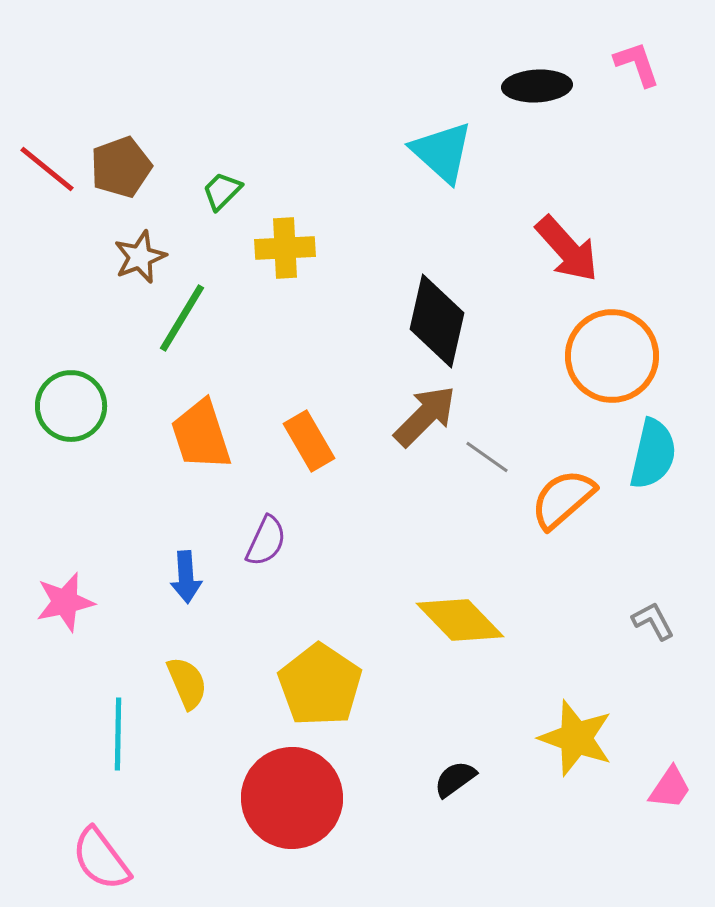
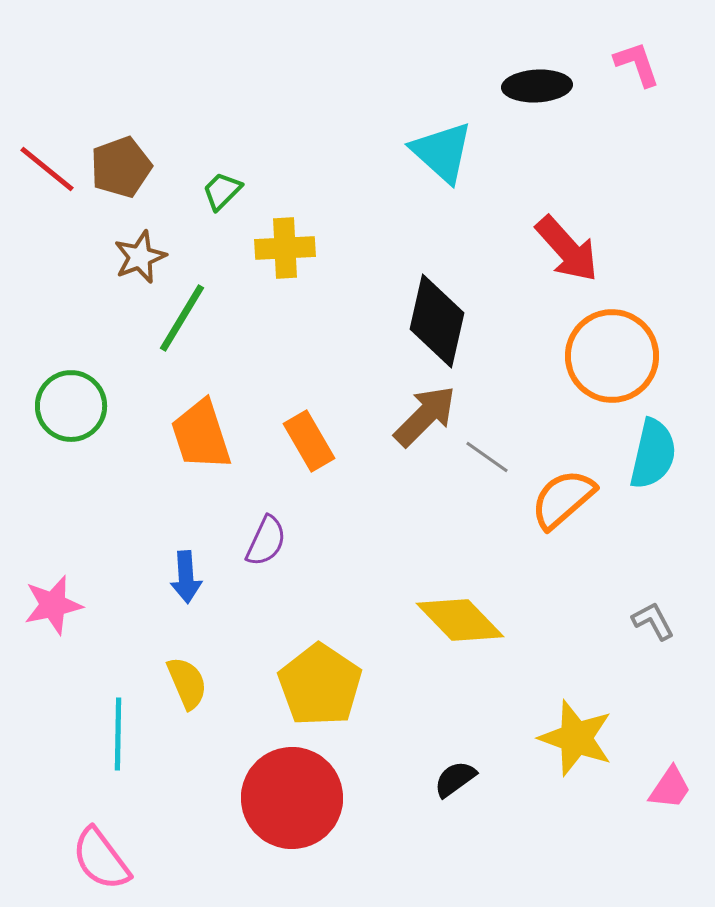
pink star: moved 12 px left, 3 px down
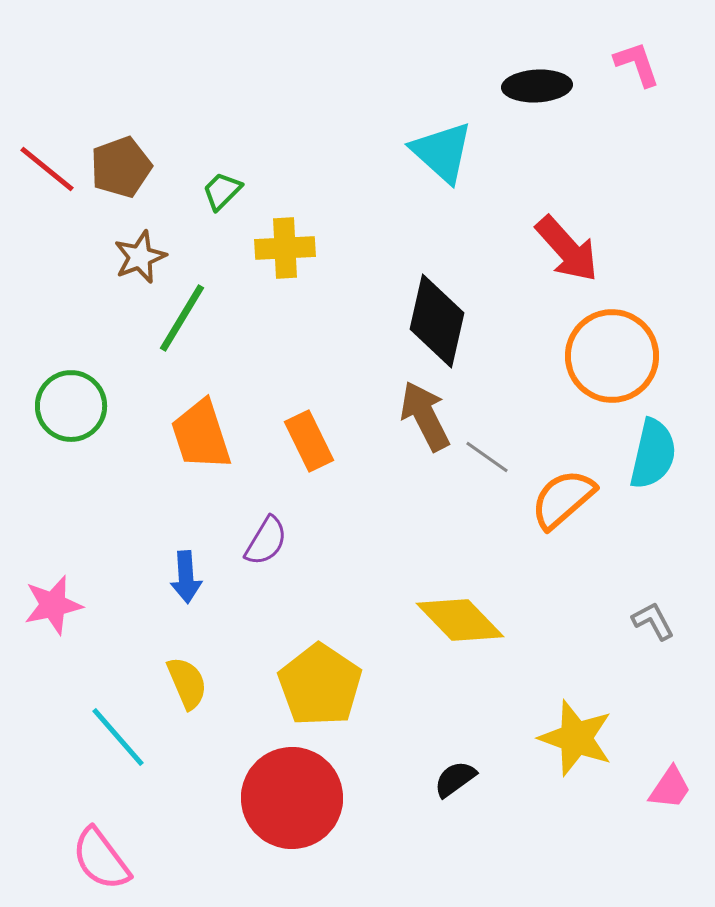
brown arrow: rotated 72 degrees counterclockwise
orange rectangle: rotated 4 degrees clockwise
purple semicircle: rotated 6 degrees clockwise
cyan line: moved 3 px down; rotated 42 degrees counterclockwise
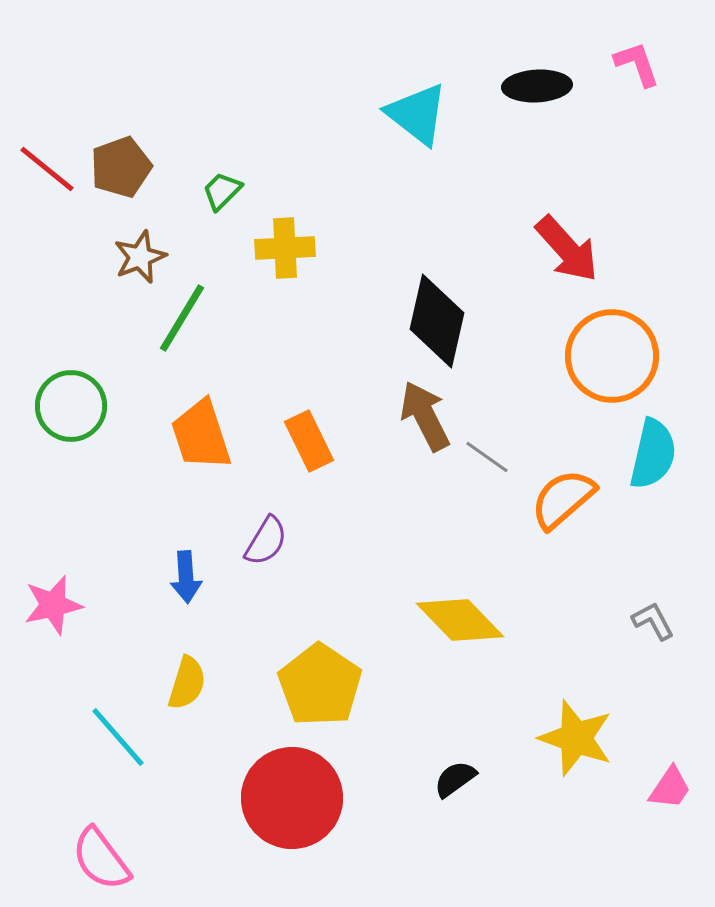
cyan triangle: moved 25 px left, 38 px up; rotated 4 degrees counterclockwise
yellow semicircle: rotated 40 degrees clockwise
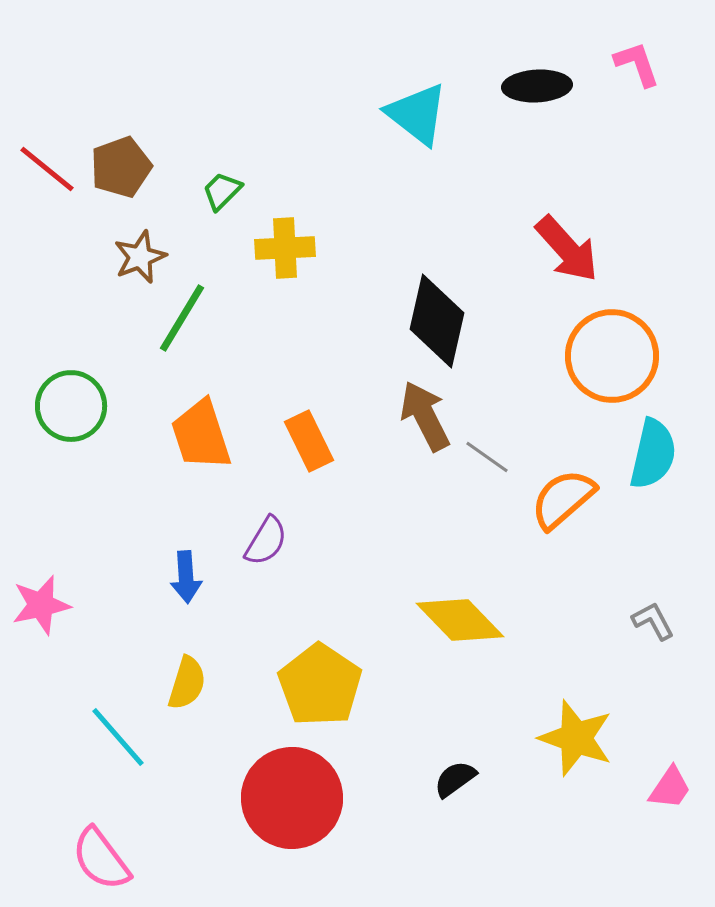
pink star: moved 12 px left
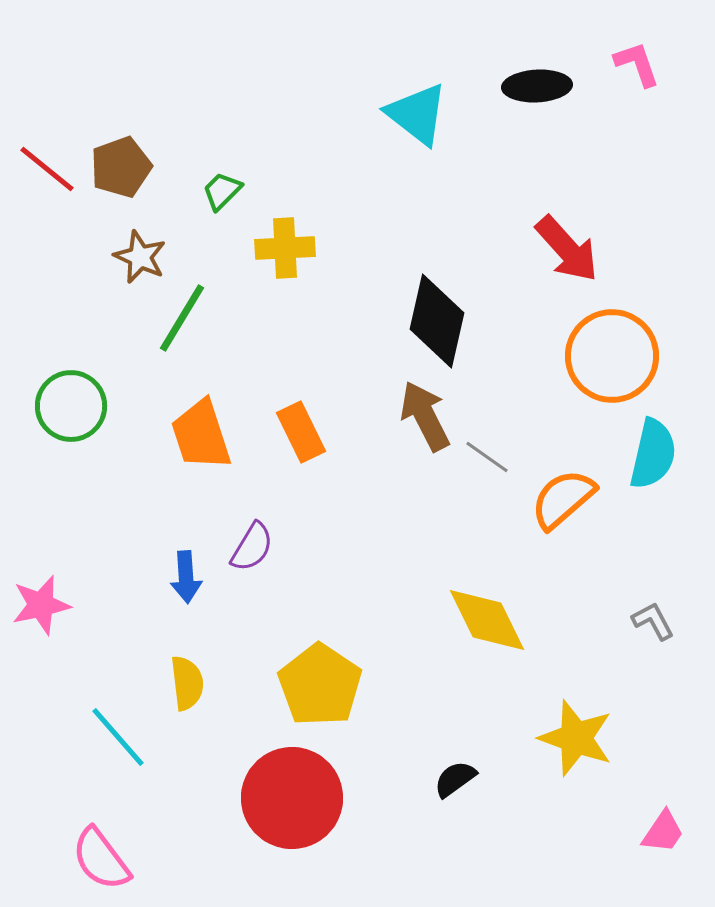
brown star: rotated 26 degrees counterclockwise
orange rectangle: moved 8 px left, 9 px up
purple semicircle: moved 14 px left, 6 px down
yellow diamond: moved 27 px right; rotated 18 degrees clockwise
yellow semicircle: rotated 24 degrees counterclockwise
pink trapezoid: moved 7 px left, 44 px down
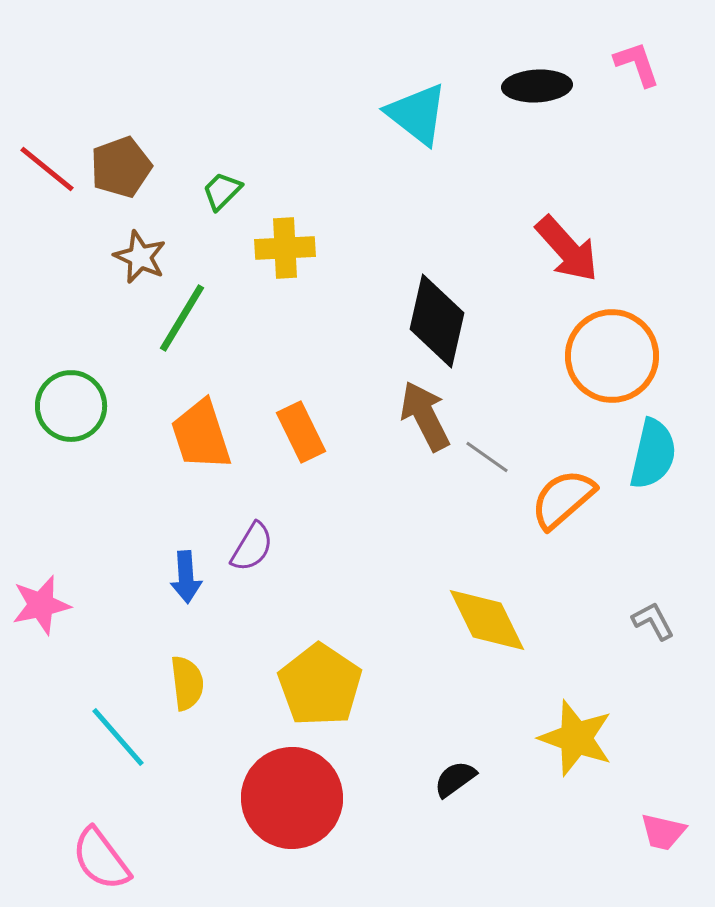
pink trapezoid: rotated 69 degrees clockwise
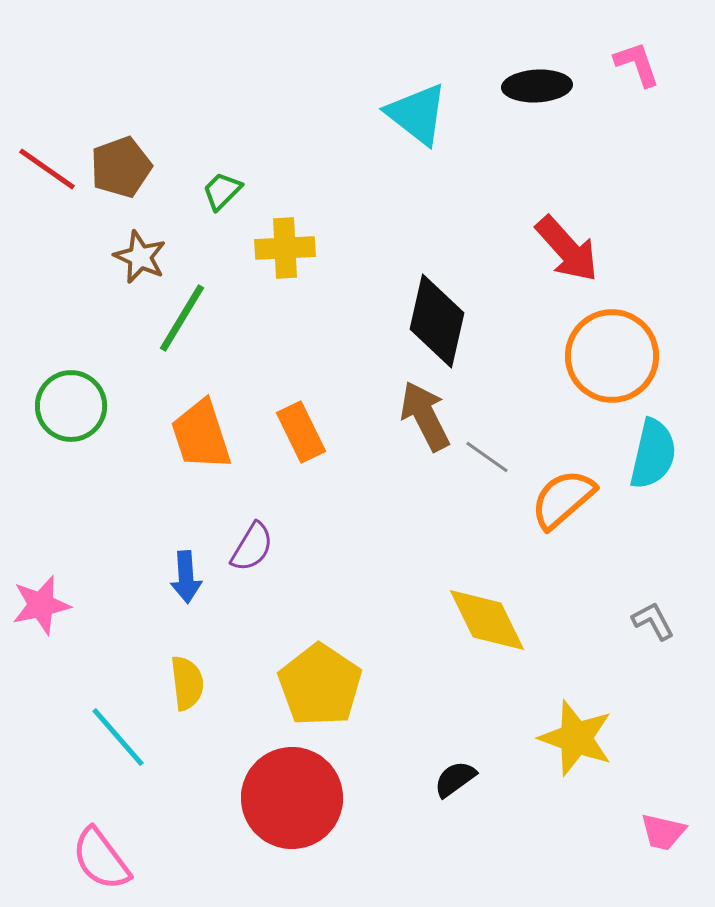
red line: rotated 4 degrees counterclockwise
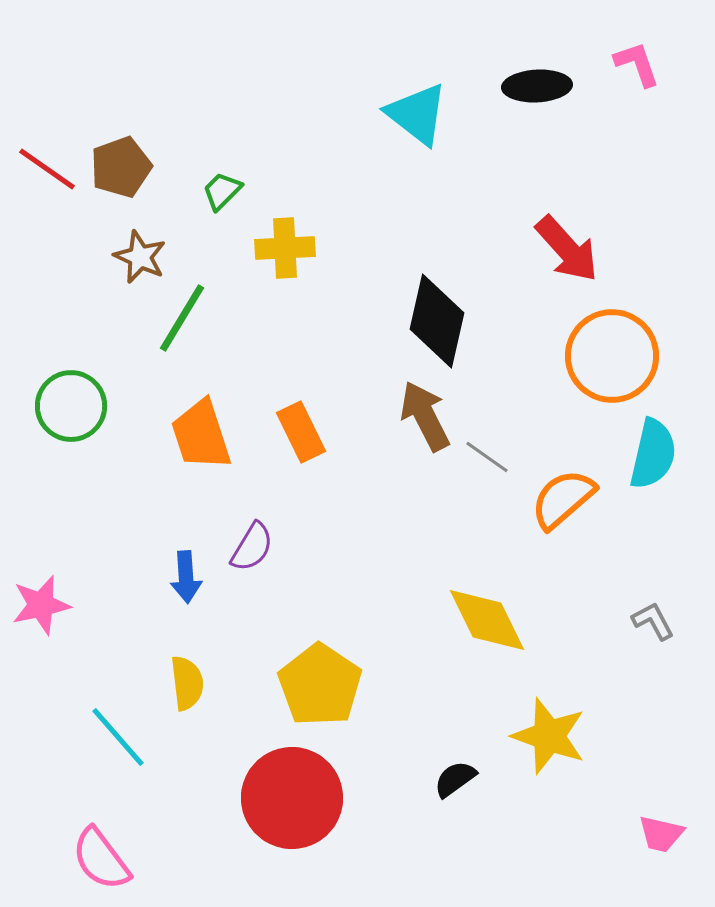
yellow star: moved 27 px left, 2 px up
pink trapezoid: moved 2 px left, 2 px down
